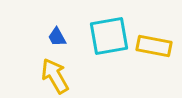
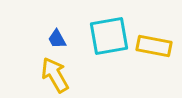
blue trapezoid: moved 2 px down
yellow arrow: moved 1 px up
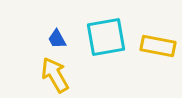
cyan square: moved 3 px left, 1 px down
yellow rectangle: moved 4 px right
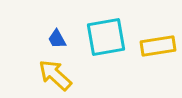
yellow rectangle: rotated 20 degrees counterclockwise
yellow arrow: rotated 18 degrees counterclockwise
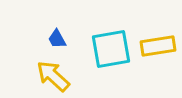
cyan square: moved 5 px right, 12 px down
yellow arrow: moved 2 px left, 1 px down
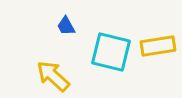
blue trapezoid: moved 9 px right, 13 px up
cyan square: moved 3 px down; rotated 24 degrees clockwise
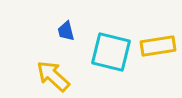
blue trapezoid: moved 5 px down; rotated 15 degrees clockwise
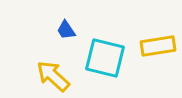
blue trapezoid: moved 1 px up; rotated 20 degrees counterclockwise
cyan square: moved 6 px left, 6 px down
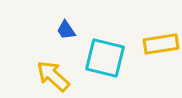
yellow rectangle: moved 3 px right, 2 px up
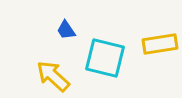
yellow rectangle: moved 1 px left
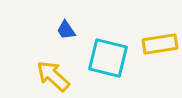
cyan square: moved 3 px right
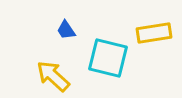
yellow rectangle: moved 6 px left, 11 px up
